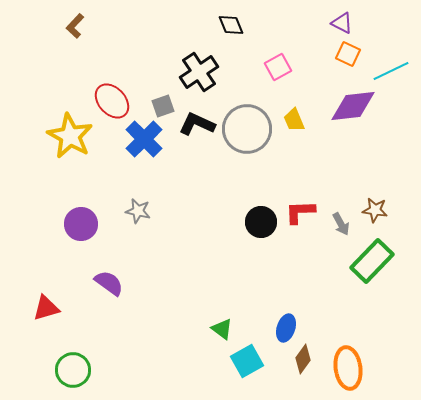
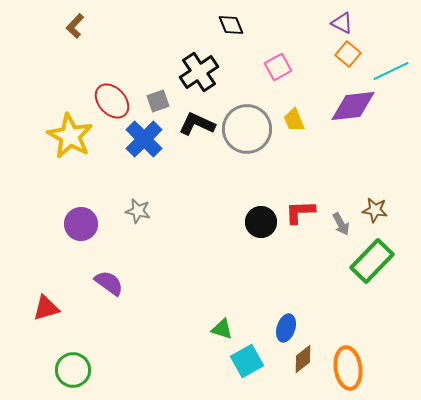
orange square: rotated 15 degrees clockwise
gray square: moved 5 px left, 5 px up
green triangle: rotated 20 degrees counterclockwise
brown diamond: rotated 16 degrees clockwise
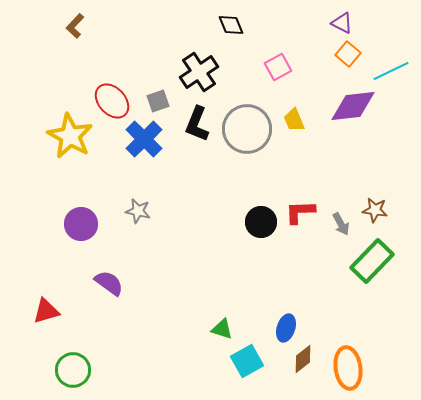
black L-shape: rotated 93 degrees counterclockwise
red triangle: moved 3 px down
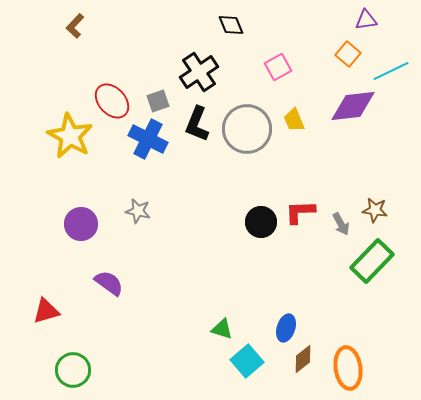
purple triangle: moved 24 px right, 3 px up; rotated 35 degrees counterclockwise
blue cross: moved 4 px right; rotated 18 degrees counterclockwise
cyan square: rotated 12 degrees counterclockwise
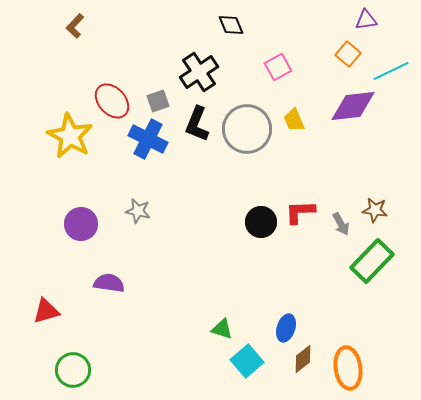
purple semicircle: rotated 28 degrees counterclockwise
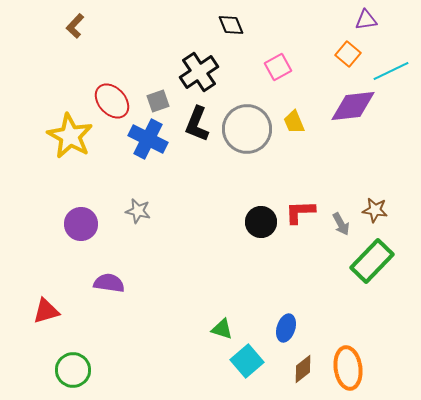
yellow trapezoid: moved 2 px down
brown diamond: moved 10 px down
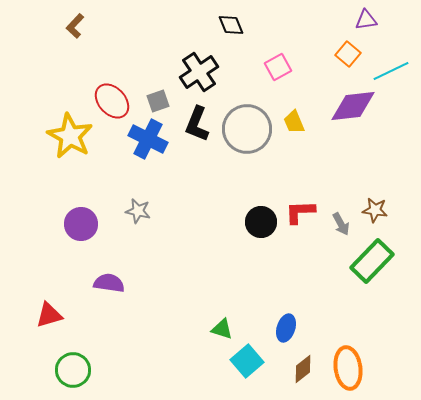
red triangle: moved 3 px right, 4 px down
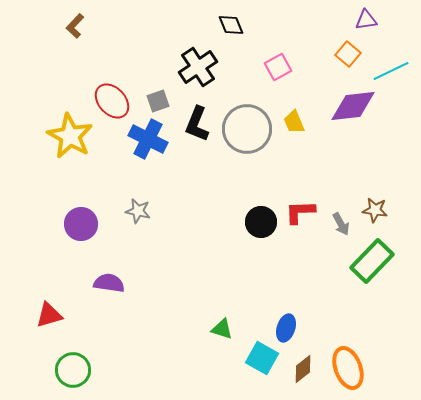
black cross: moved 1 px left, 5 px up
cyan square: moved 15 px right, 3 px up; rotated 20 degrees counterclockwise
orange ellipse: rotated 12 degrees counterclockwise
